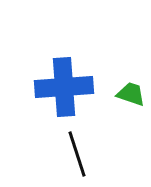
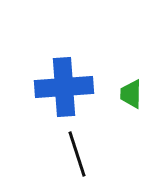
green trapezoid: rotated 108 degrees counterclockwise
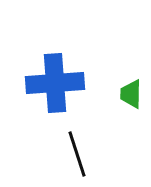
blue cross: moved 9 px left, 4 px up
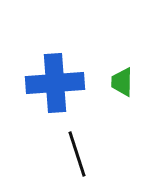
green trapezoid: moved 9 px left, 12 px up
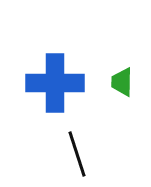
blue cross: rotated 4 degrees clockwise
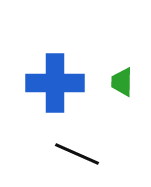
black line: rotated 48 degrees counterclockwise
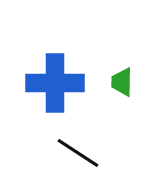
black line: moved 1 px right, 1 px up; rotated 9 degrees clockwise
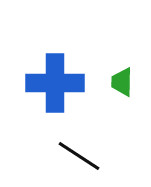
black line: moved 1 px right, 3 px down
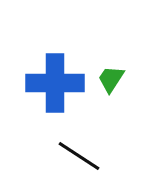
green trapezoid: moved 11 px left, 3 px up; rotated 32 degrees clockwise
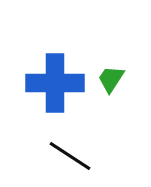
black line: moved 9 px left
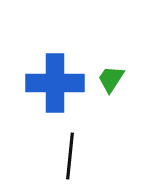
black line: rotated 63 degrees clockwise
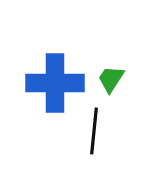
black line: moved 24 px right, 25 px up
